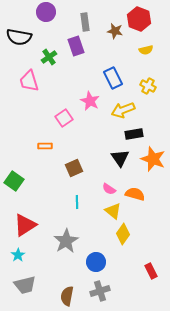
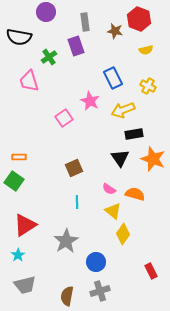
orange rectangle: moved 26 px left, 11 px down
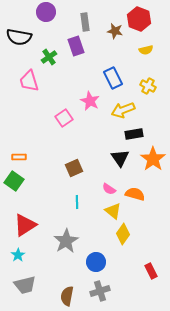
orange star: rotated 15 degrees clockwise
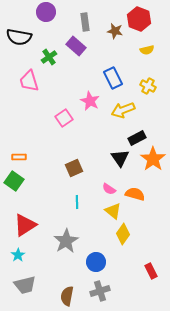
purple rectangle: rotated 30 degrees counterclockwise
yellow semicircle: moved 1 px right
black rectangle: moved 3 px right, 4 px down; rotated 18 degrees counterclockwise
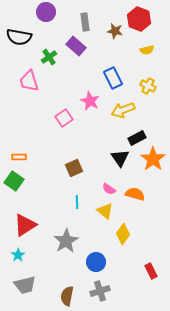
yellow triangle: moved 8 px left
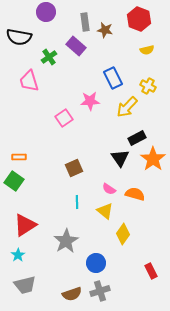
brown star: moved 10 px left, 1 px up
pink star: rotated 30 degrees counterclockwise
yellow arrow: moved 4 px right, 3 px up; rotated 25 degrees counterclockwise
blue circle: moved 1 px down
brown semicircle: moved 5 px right, 2 px up; rotated 120 degrees counterclockwise
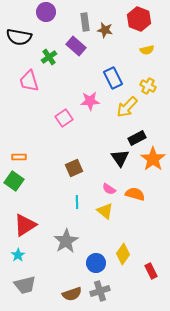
yellow diamond: moved 20 px down
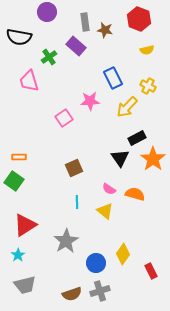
purple circle: moved 1 px right
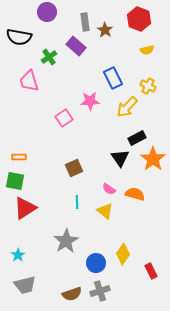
brown star: rotated 21 degrees clockwise
green square: moved 1 px right; rotated 24 degrees counterclockwise
red triangle: moved 17 px up
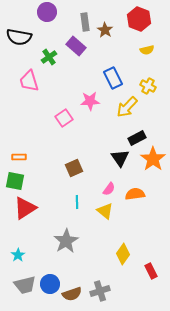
pink semicircle: rotated 88 degrees counterclockwise
orange semicircle: rotated 24 degrees counterclockwise
blue circle: moved 46 px left, 21 px down
